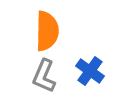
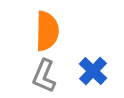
blue cross: moved 3 px right; rotated 8 degrees clockwise
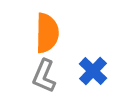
orange semicircle: moved 2 px down
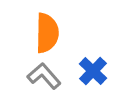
gray L-shape: rotated 116 degrees clockwise
